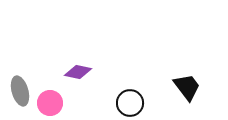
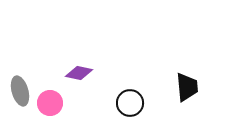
purple diamond: moved 1 px right, 1 px down
black trapezoid: rotated 32 degrees clockwise
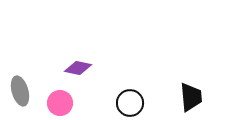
purple diamond: moved 1 px left, 5 px up
black trapezoid: moved 4 px right, 10 px down
pink circle: moved 10 px right
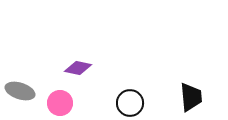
gray ellipse: rotated 56 degrees counterclockwise
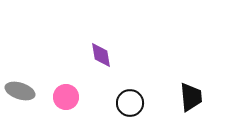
purple diamond: moved 23 px right, 13 px up; rotated 68 degrees clockwise
pink circle: moved 6 px right, 6 px up
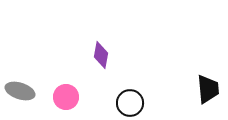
purple diamond: rotated 20 degrees clockwise
black trapezoid: moved 17 px right, 8 px up
